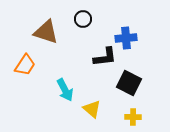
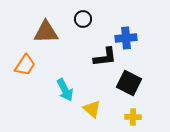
brown triangle: rotated 20 degrees counterclockwise
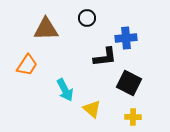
black circle: moved 4 px right, 1 px up
brown triangle: moved 3 px up
orange trapezoid: moved 2 px right
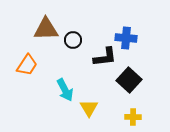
black circle: moved 14 px left, 22 px down
blue cross: rotated 10 degrees clockwise
black square: moved 3 px up; rotated 15 degrees clockwise
yellow triangle: moved 3 px left, 1 px up; rotated 18 degrees clockwise
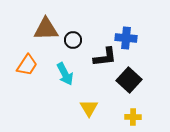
cyan arrow: moved 16 px up
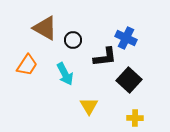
brown triangle: moved 1 px left, 1 px up; rotated 32 degrees clockwise
blue cross: rotated 20 degrees clockwise
yellow triangle: moved 2 px up
yellow cross: moved 2 px right, 1 px down
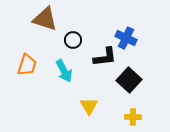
brown triangle: moved 9 px up; rotated 12 degrees counterclockwise
orange trapezoid: rotated 15 degrees counterclockwise
cyan arrow: moved 1 px left, 3 px up
yellow cross: moved 2 px left, 1 px up
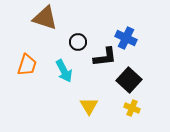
brown triangle: moved 1 px up
black circle: moved 5 px right, 2 px down
yellow cross: moved 1 px left, 9 px up; rotated 21 degrees clockwise
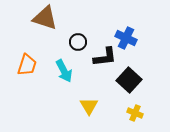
yellow cross: moved 3 px right, 5 px down
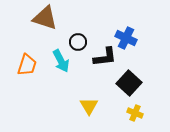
cyan arrow: moved 3 px left, 10 px up
black square: moved 3 px down
